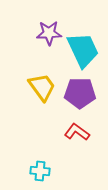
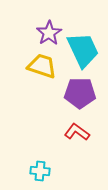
purple star: rotated 30 degrees counterclockwise
yellow trapezoid: moved 21 px up; rotated 36 degrees counterclockwise
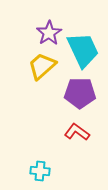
yellow trapezoid: rotated 60 degrees counterclockwise
